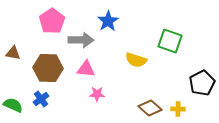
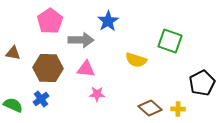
pink pentagon: moved 2 px left
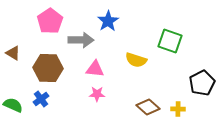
brown triangle: rotated 21 degrees clockwise
pink triangle: moved 9 px right
brown diamond: moved 2 px left, 1 px up
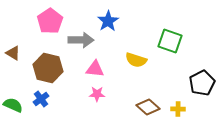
brown hexagon: rotated 12 degrees clockwise
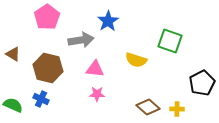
pink pentagon: moved 3 px left, 4 px up
gray arrow: rotated 10 degrees counterclockwise
brown triangle: moved 1 px down
blue cross: rotated 28 degrees counterclockwise
yellow cross: moved 1 px left
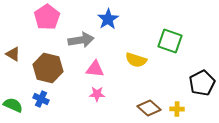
blue star: moved 2 px up
brown diamond: moved 1 px right, 1 px down
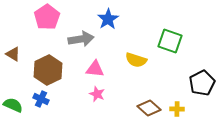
gray arrow: moved 1 px up
brown hexagon: moved 2 px down; rotated 20 degrees clockwise
pink star: rotated 21 degrees clockwise
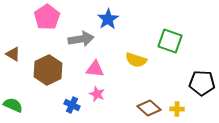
black pentagon: rotated 30 degrees clockwise
blue cross: moved 31 px right, 6 px down
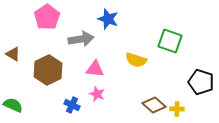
blue star: rotated 20 degrees counterclockwise
black pentagon: moved 1 px left, 1 px up; rotated 15 degrees clockwise
brown diamond: moved 5 px right, 3 px up
